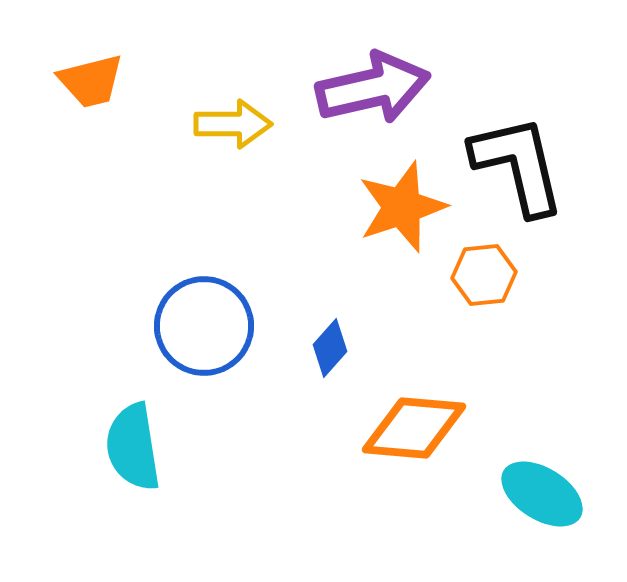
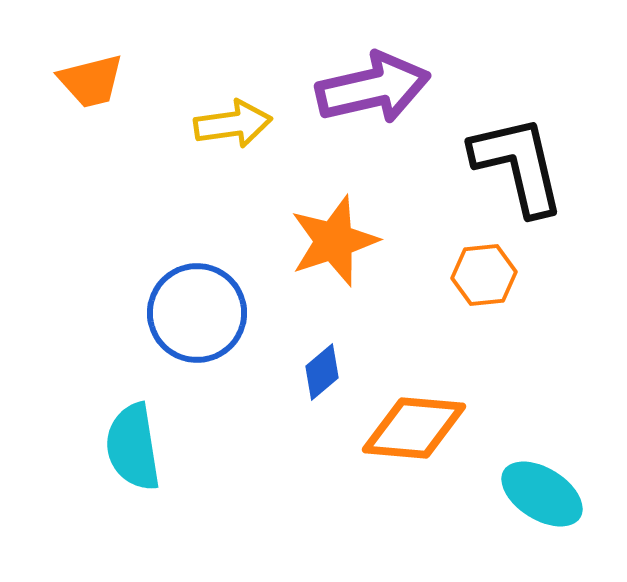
yellow arrow: rotated 8 degrees counterclockwise
orange star: moved 68 px left, 34 px down
blue circle: moved 7 px left, 13 px up
blue diamond: moved 8 px left, 24 px down; rotated 8 degrees clockwise
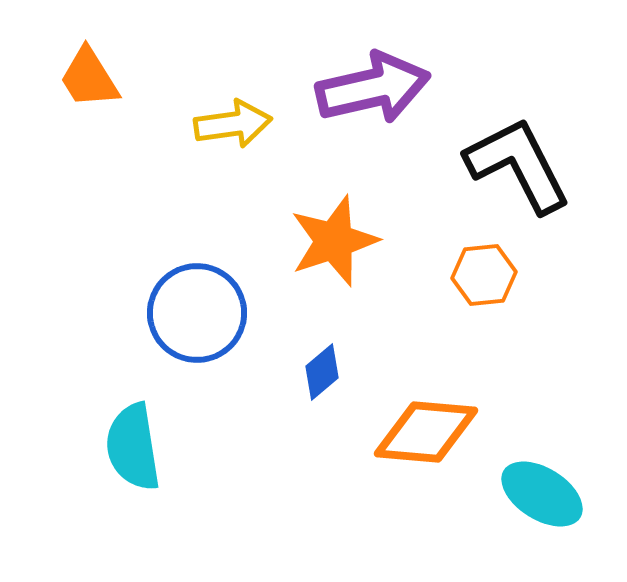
orange trapezoid: moved 2 px left, 3 px up; rotated 72 degrees clockwise
black L-shape: rotated 14 degrees counterclockwise
orange diamond: moved 12 px right, 4 px down
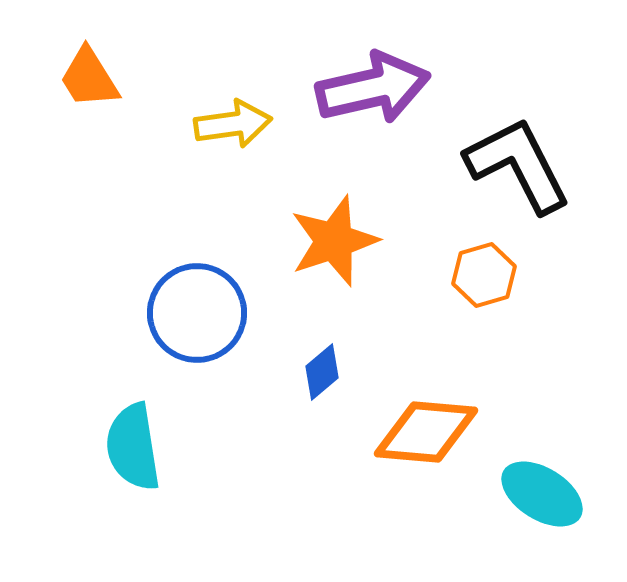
orange hexagon: rotated 10 degrees counterclockwise
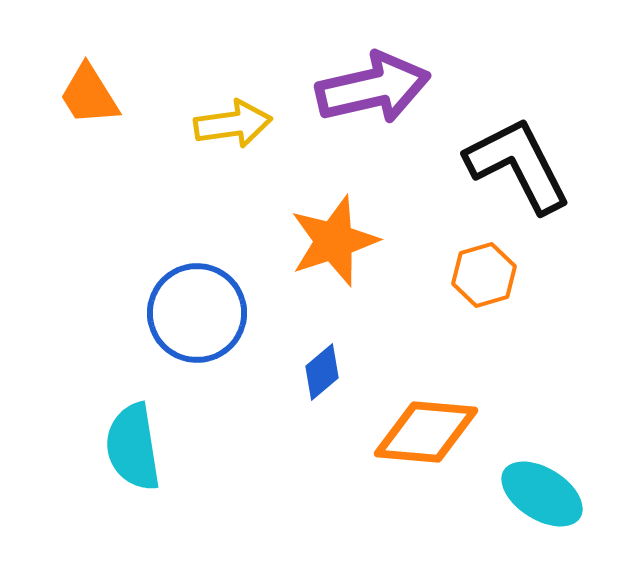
orange trapezoid: moved 17 px down
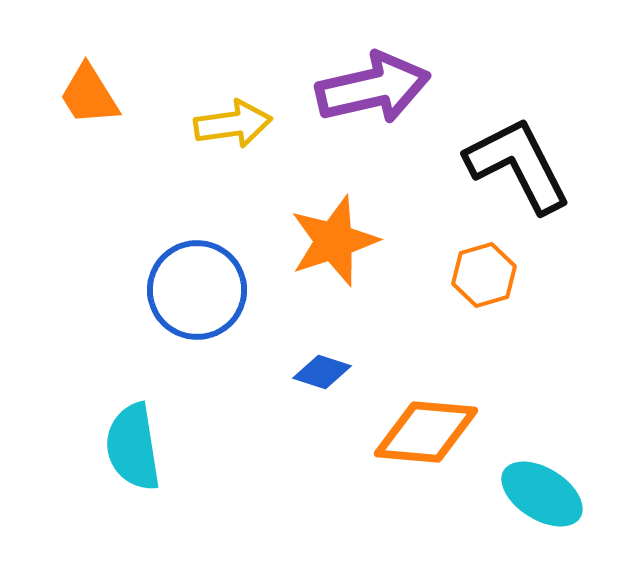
blue circle: moved 23 px up
blue diamond: rotated 58 degrees clockwise
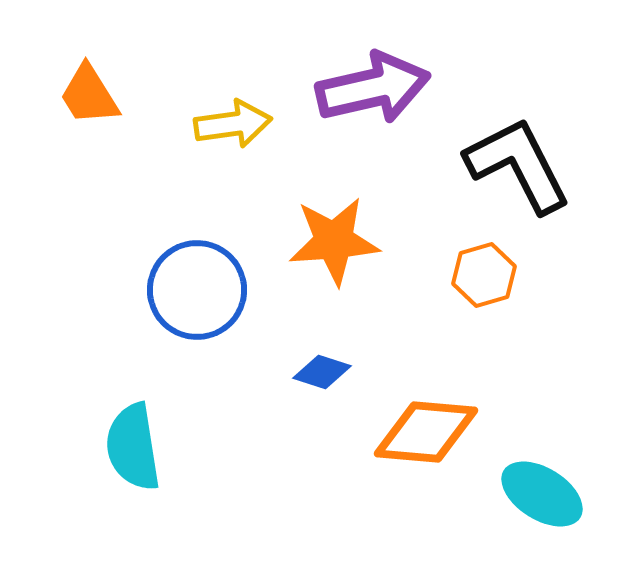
orange star: rotated 14 degrees clockwise
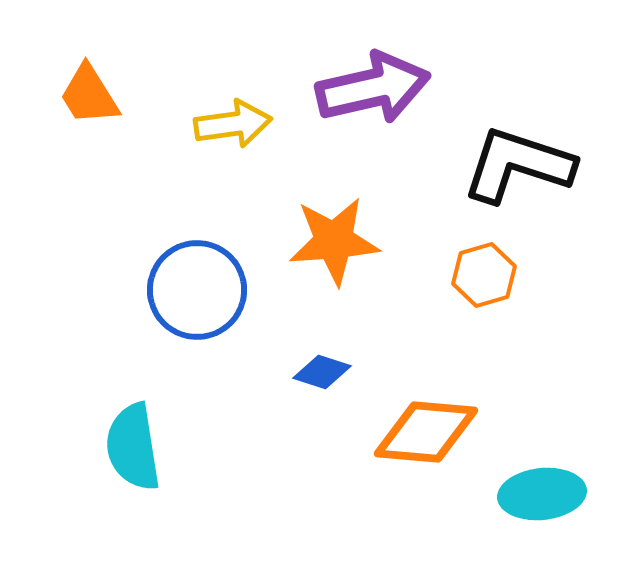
black L-shape: rotated 45 degrees counterclockwise
cyan ellipse: rotated 38 degrees counterclockwise
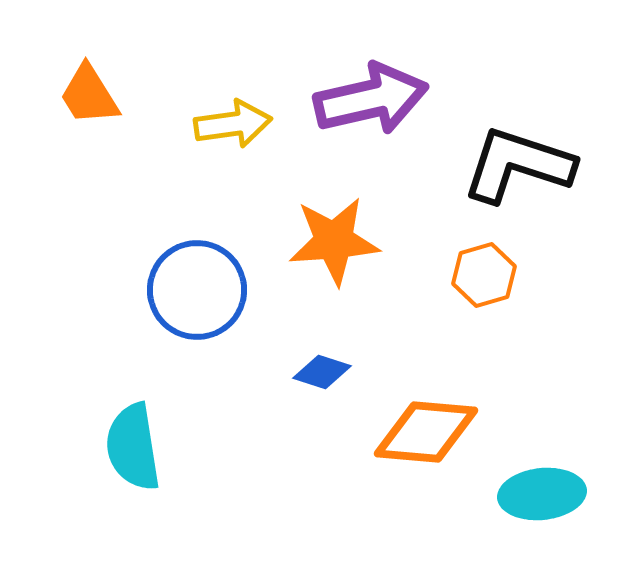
purple arrow: moved 2 px left, 11 px down
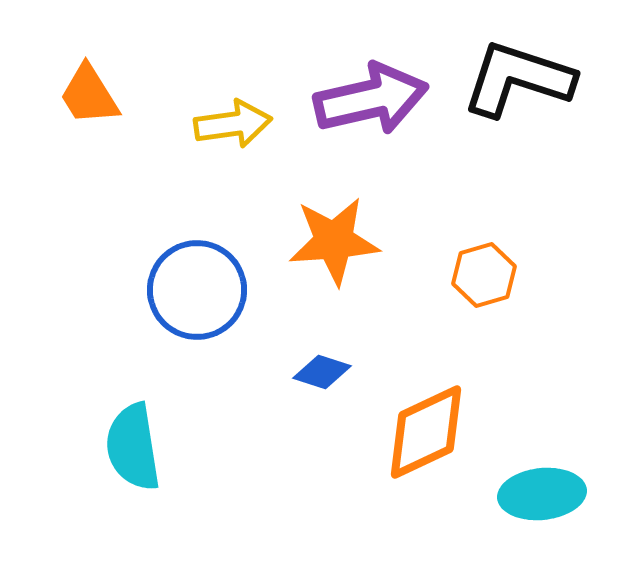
black L-shape: moved 86 px up
orange diamond: rotated 30 degrees counterclockwise
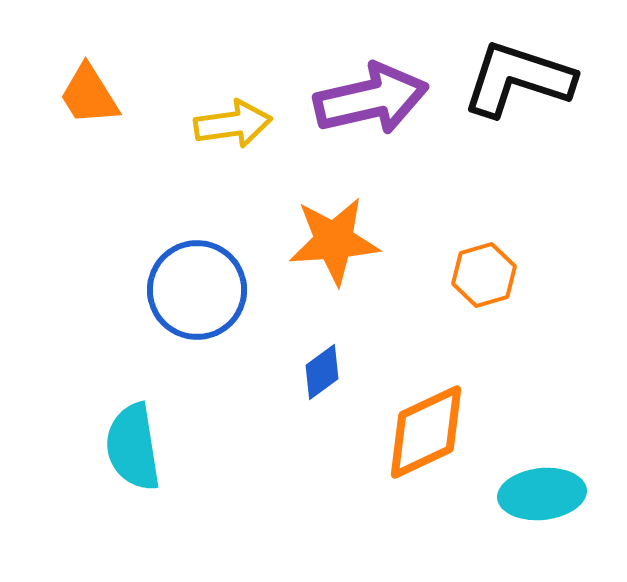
blue diamond: rotated 54 degrees counterclockwise
